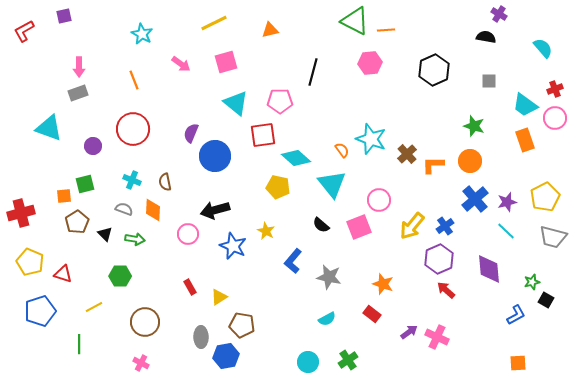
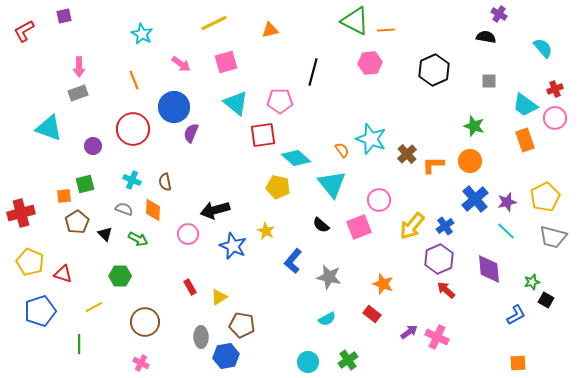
blue circle at (215, 156): moved 41 px left, 49 px up
green arrow at (135, 239): moved 3 px right; rotated 18 degrees clockwise
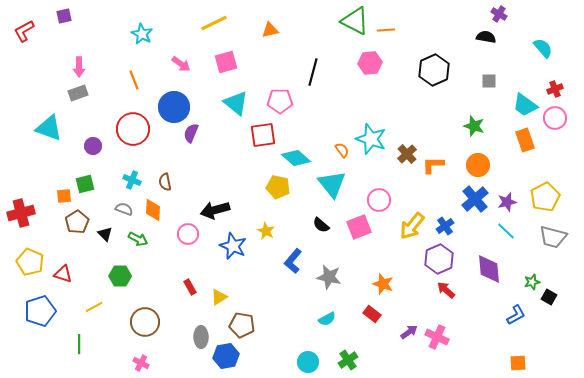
orange circle at (470, 161): moved 8 px right, 4 px down
black square at (546, 300): moved 3 px right, 3 px up
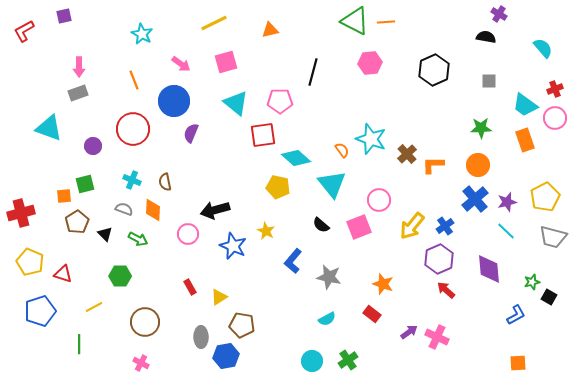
orange line at (386, 30): moved 8 px up
blue circle at (174, 107): moved 6 px up
green star at (474, 126): moved 7 px right, 2 px down; rotated 20 degrees counterclockwise
cyan circle at (308, 362): moved 4 px right, 1 px up
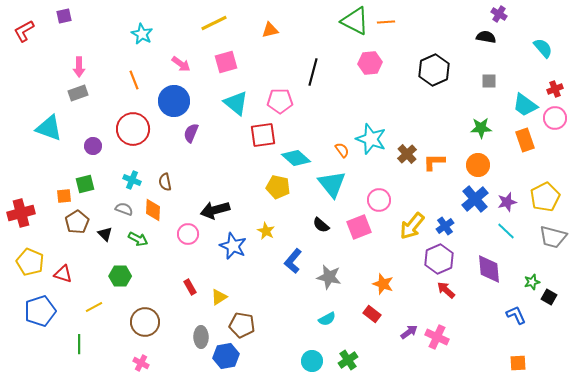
orange L-shape at (433, 165): moved 1 px right, 3 px up
blue L-shape at (516, 315): rotated 85 degrees counterclockwise
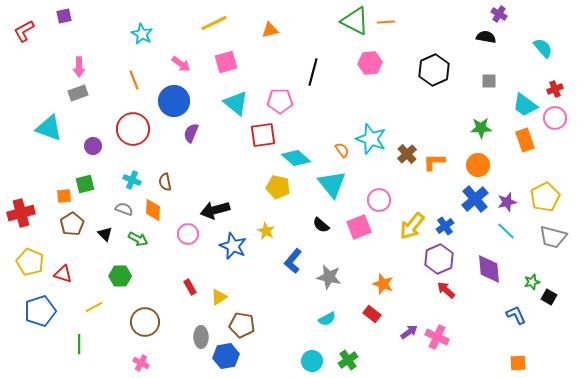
brown pentagon at (77, 222): moved 5 px left, 2 px down
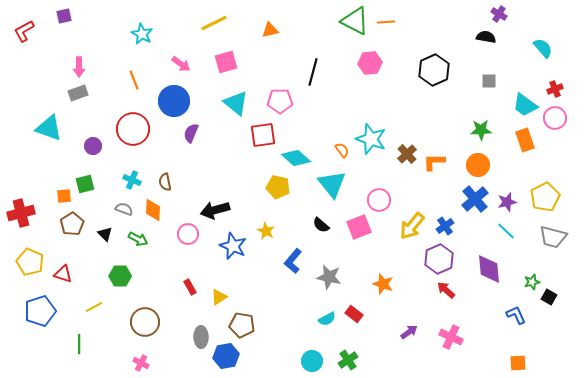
green star at (481, 128): moved 2 px down
red rectangle at (372, 314): moved 18 px left
pink cross at (437, 337): moved 14 px right
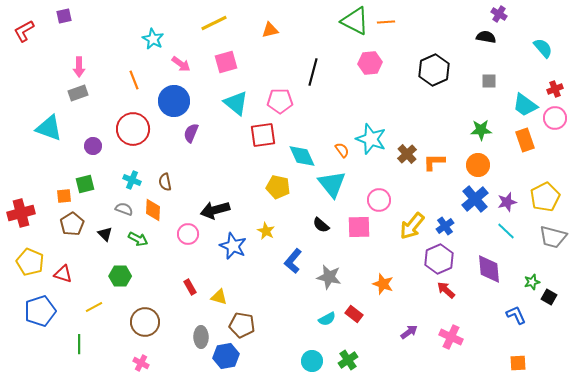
cyan star at (142, 34): moved 11 px right, 5 px down
cyan diamond at (296, 158): moved 6 px right, 2 px up; rotated 24 degrees clockwise
pink square at (359, 227): rotated 20 degrees clockwise
yellow triangle at (219, 297): rotated 48 degrees clockwise
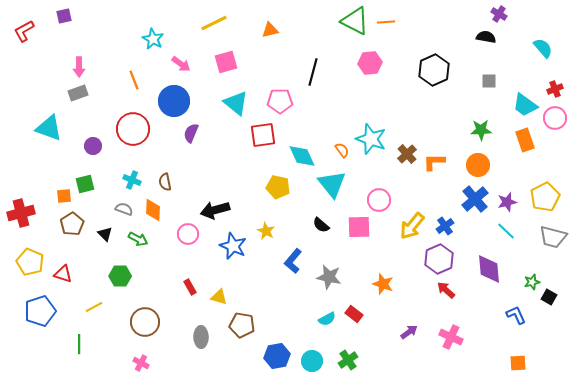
blue hexagon at (226, 356): moved 51 px right
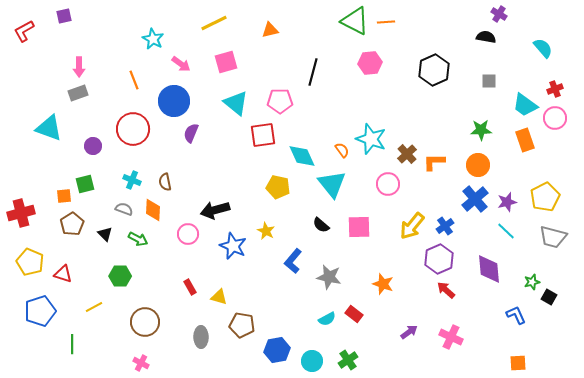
pink circle at (379, 200): moved 9 px right, 16 px up
green line at (79, 344): moved 7 px left
blue hexagon at (277, 356): moved 6 px up
